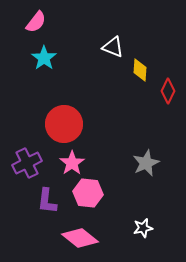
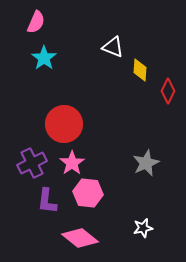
pink semicircle: rotated 15 degrees counterclockwise
purple cross: moved 5 px right
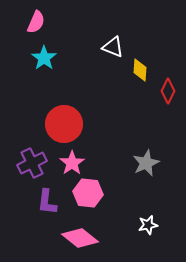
purple L-shape: moved 1 px down
white star: moved 5 px right, 3 px up
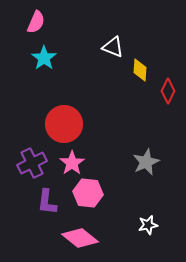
gray star: moved 1 px up
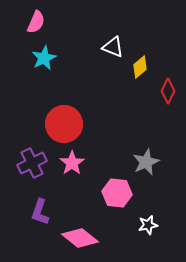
cyan star: rotated 10 degrees clockwise
yellow diamond: moved 3 px up; rotated 45 degrees clockwise
pink hexagon: moved 29 px right
purple L-shape: moved 7 px left, 10 px down; rotated 12 degrees clockwise
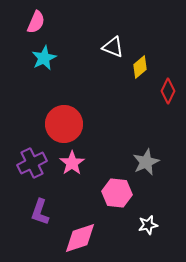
pink diamond: rotated 57 degrees counterclockwise
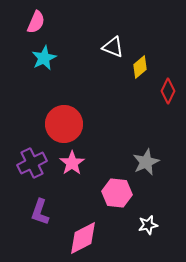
pink diamond: moved 3 px right; rotated 9 degrees counterclockwise
